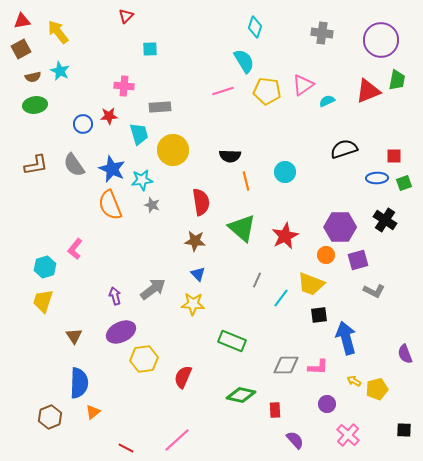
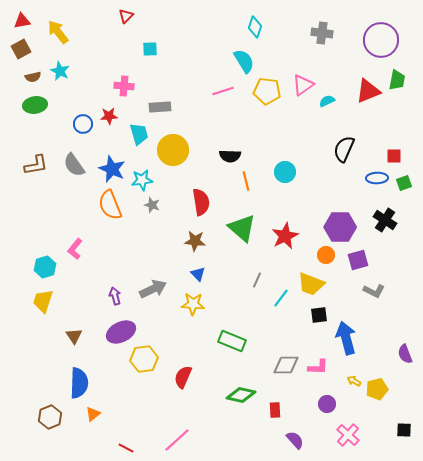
black semicircle at (344, 149): rotated 48 degrees counterclockwise
gray arrow at (153, 289): rotated 12 degrees clockwise
orange triangle at (93, 412): moved 2 px down
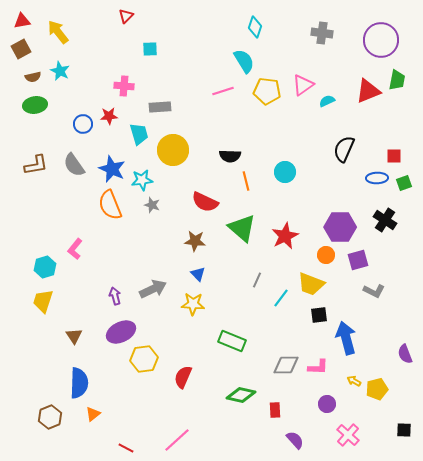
red semicircle at (201, 202): moved 4 px right; rotated 124 degrees clockwise
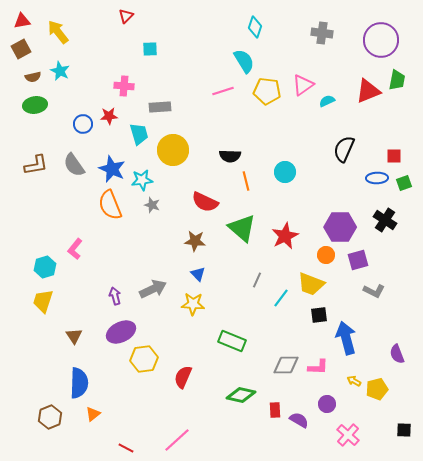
purple semicircle at (405, 354): moved 8 px left
purple semicircle at (295, 440): moved 4 px right, 20 px up; rotated 18 degrees counterclockwise
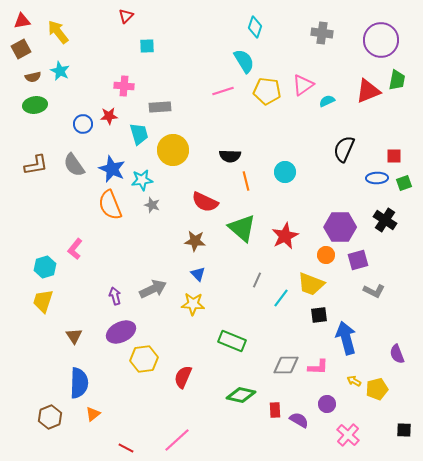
cyan square at (150, 49): moved 3 px left, 3 px up
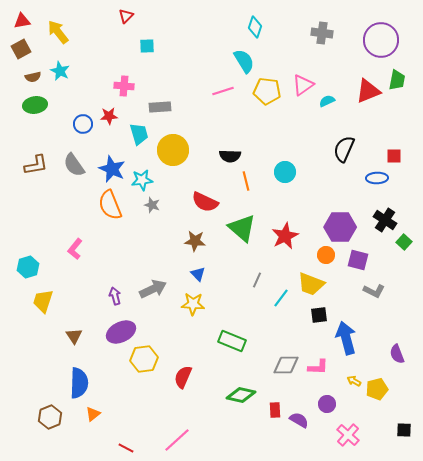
green square at (404, 183): moved 59 px down; rotated 28 degrees counterclockwise
purple square at (358, 260): rotated 30 degrees clockwise
cyan hexagon at (45, 267): moved 17 px left
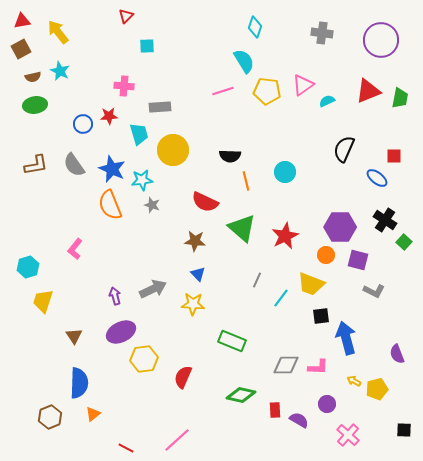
green trapezoid at (397, 80): moved 3 px right, 18 px down
blue ellipse at (377, 178): rotated 40 degrees clockwise
black square at (319, 315): moved 2 px right, 1 px down
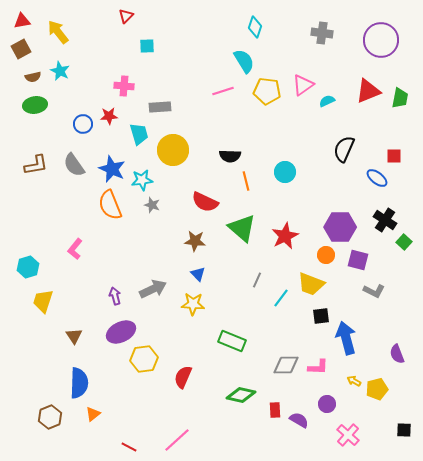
red line at (126, 448): moved 3 px right, 1 px up
